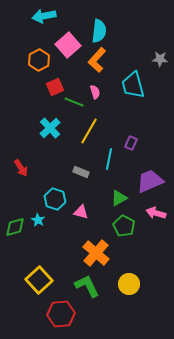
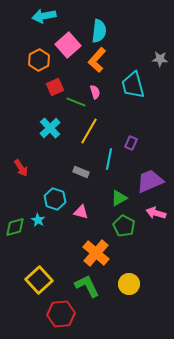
green line: moved 2 px right
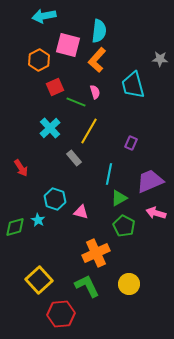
pink square: rotated 35 degrees counterclockwise
cyan line: moved 15 px down
gray rectangle: moved 7 px left, 14 px up; rotated 28 degrees clockwise
orange cross: rotated 24 degrees clockwise
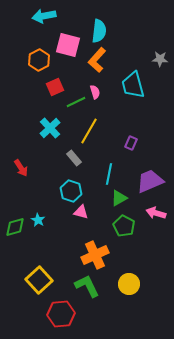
green line: rotated 48 degrees counterclockwise
cyan hexagon: moved 16 px right, 8 px up
orange cross: moved 1 px left, 2 px down
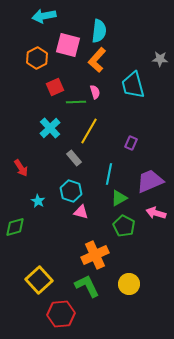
orange hexagon: moved 2 px left, 2 px up
green line: rotated 24 degrees clockwise
cyan star: moved 19 px up
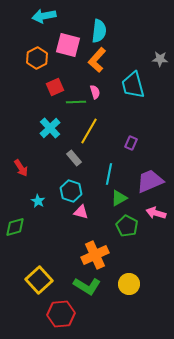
green pentagon: moved 3 px right
green L-shape: rotated 148 degrees clockwise
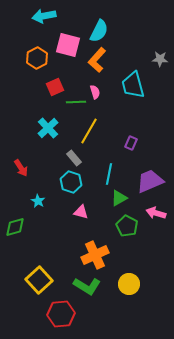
cyan semicircle: rotated 20 degrees clockwise
cyan cross: moved 2 px left
cyan hexagon: moved 9 px up
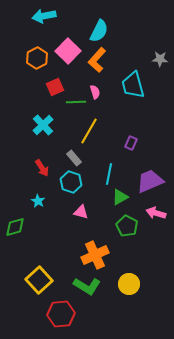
pink square: moved 6 px down; rotated 30 degrees clockwise
cyan cross: moved 5 px left, 3 px up
red arrow: moved 21 px right
green triangle: moved 1 px right, 1 px up
